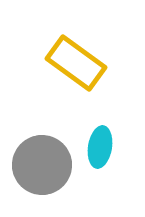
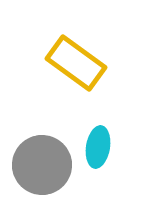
cyan ellipse: moved 2 px left
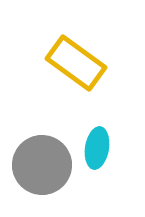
cyan ellipse: moved 1 px left, 1 px down
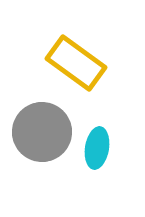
gray circle: moved 33 px up
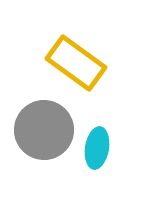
gray circle: moved 2 px right, 2 px up
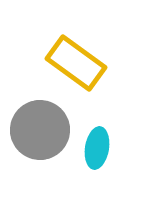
gray circle: moved 4 px left
